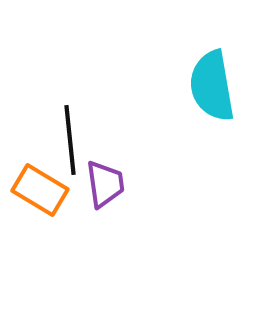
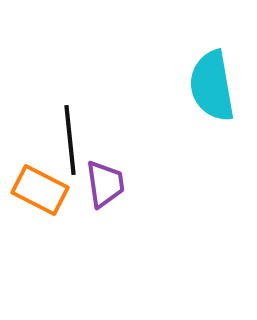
orange rectangle: rotated 4 degrees counterclockwise
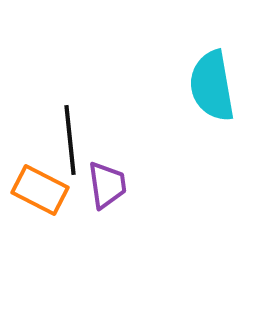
purple trapezoid: moved 2 px right, 1 px down
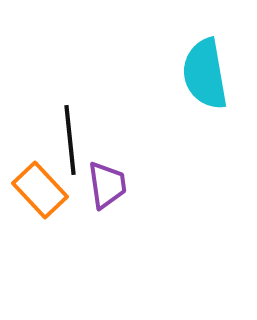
cyan semicircle: moved 7 px left, 12 px up
orange rectangle: rotated 20 degrees clockwise
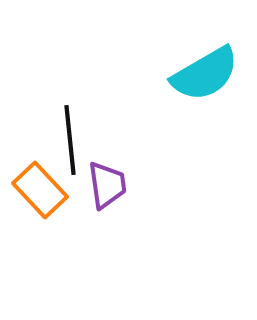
cyan semicircle: rotated 110 degrees counterclockwise
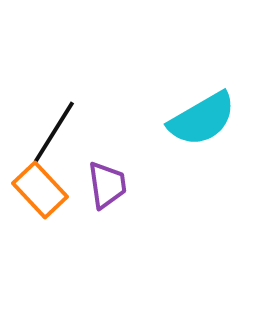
cyan semicircle: moved 3 px left, 45 px down
black line: moved 16 px left, 8 px up; rotated 38 degrees clockwise
